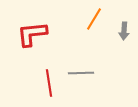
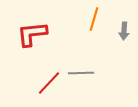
orange line: rotated 15 degrees counterclockwise
red line: rotated 52 degrees clockwise
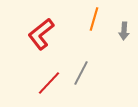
red L-shape: moved 9 px right; rotated 32 degrees counterclockwise
gray line: rotated 60 degrees counterclockwise
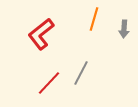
gray arrow: moved 2 px up
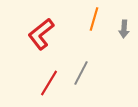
red line: rotated 12 degrees counterclockwise
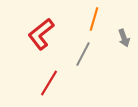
gray arrow: moved 9 px down; rotated 24 degrees counterclockwise
gray line: moved 2 px right, 19 px up
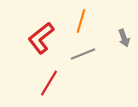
orange line: moved 13 px left, 2 px down
red L-shape: moved 4 px down
gray line: rotated 40 degrees clockwise
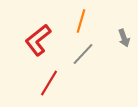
red L-shape: moved 3 px left, 2 px down
gray line: rotated 25 degrees counterclockwise
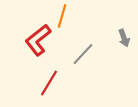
orange line: moved 19 px left, 5 px up
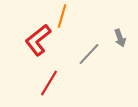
gray arrow: moved 4 px left
gray line: moved 6 px right
